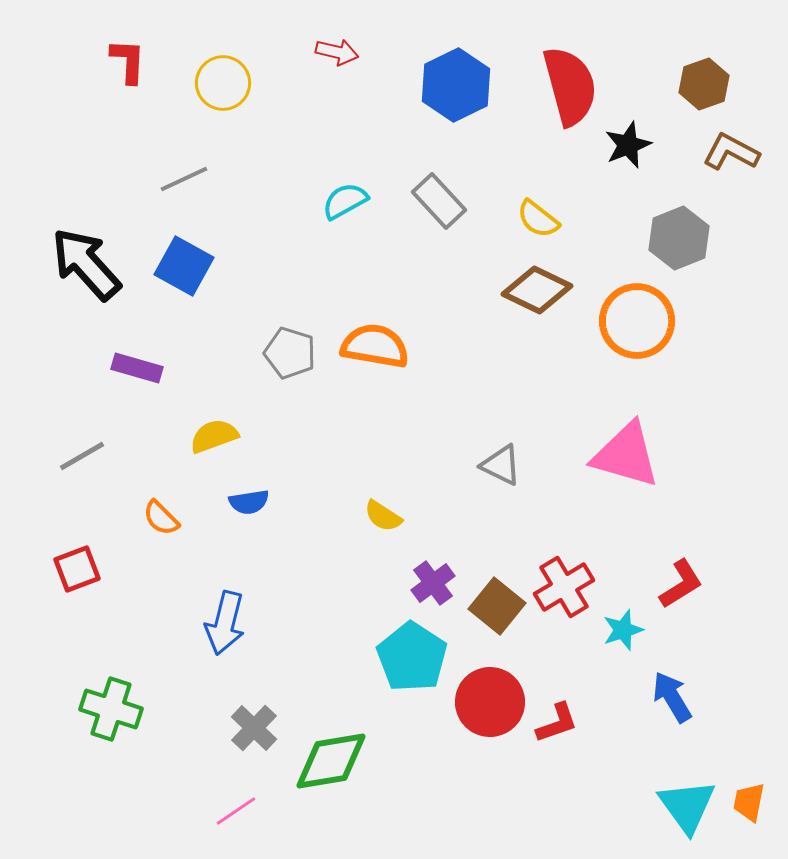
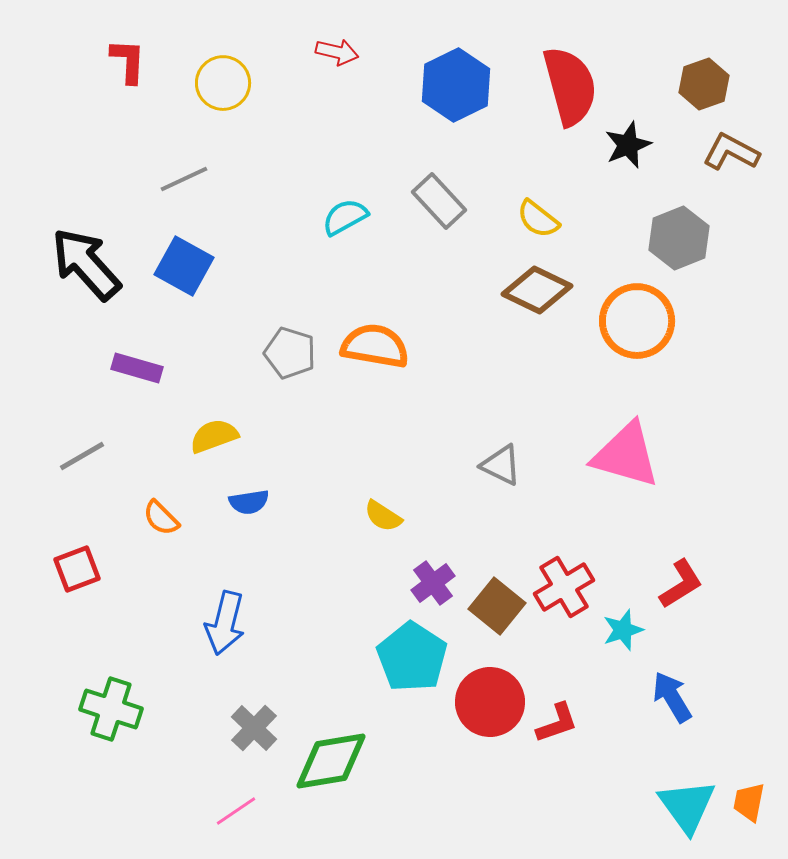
cyan semicircle at (345, 201): moved 16 px down
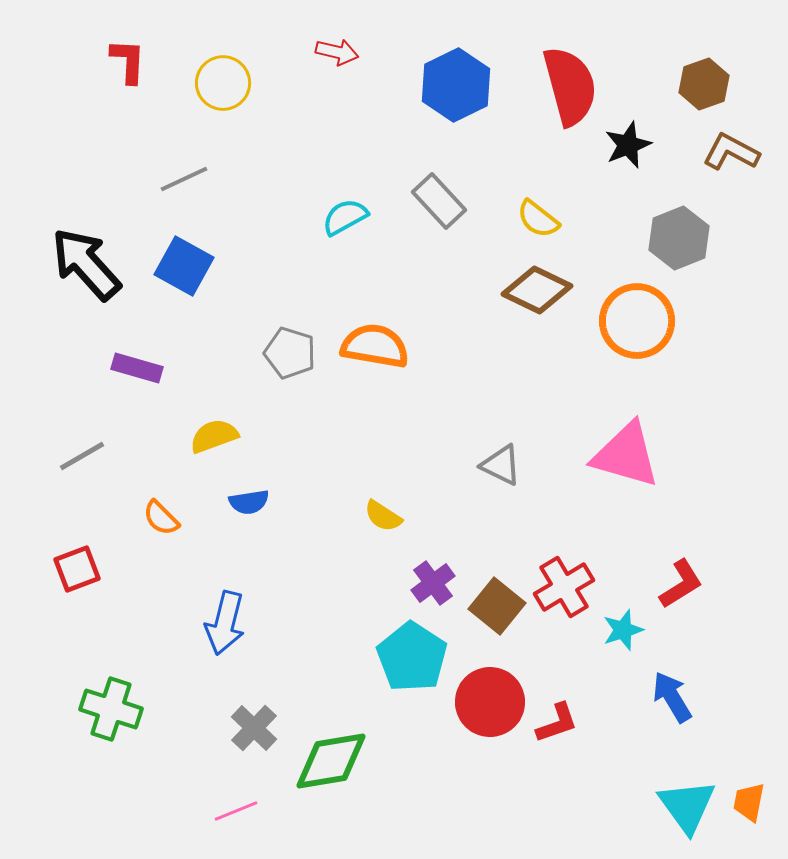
pink line at (236, 811): rotated 12 degrees clockwise
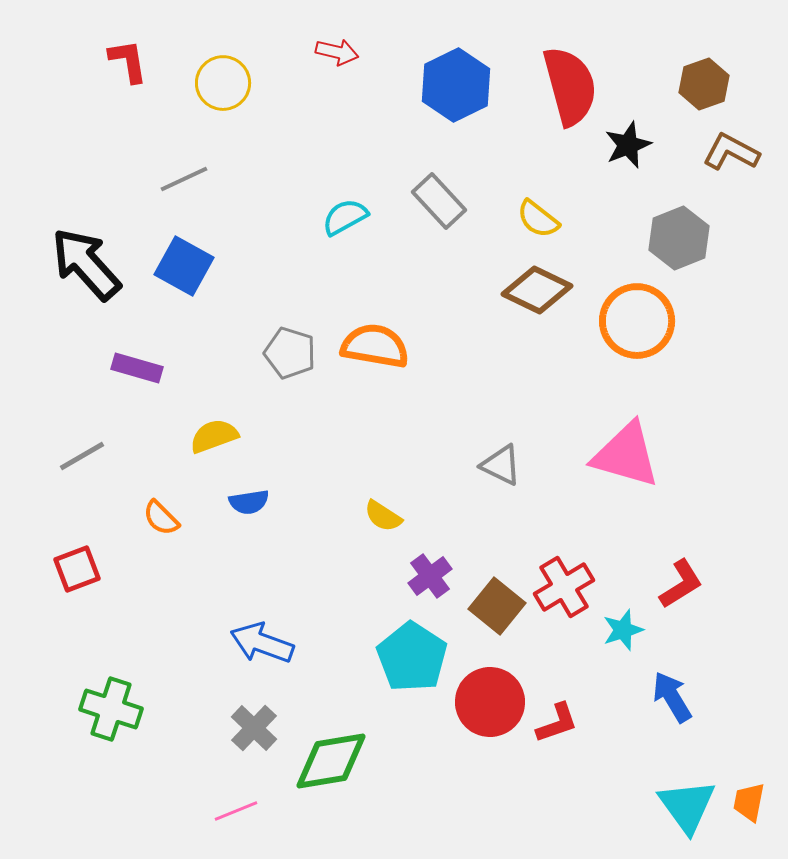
red L-shape at (128, 61): rotated 12 degrees counterclockwise
purple cross at (433, 583): moved 3 px left, 7 px up
blue arrow at (225, 623): moved 37 px right, 20 px down; rotated 96 degrees clockwise
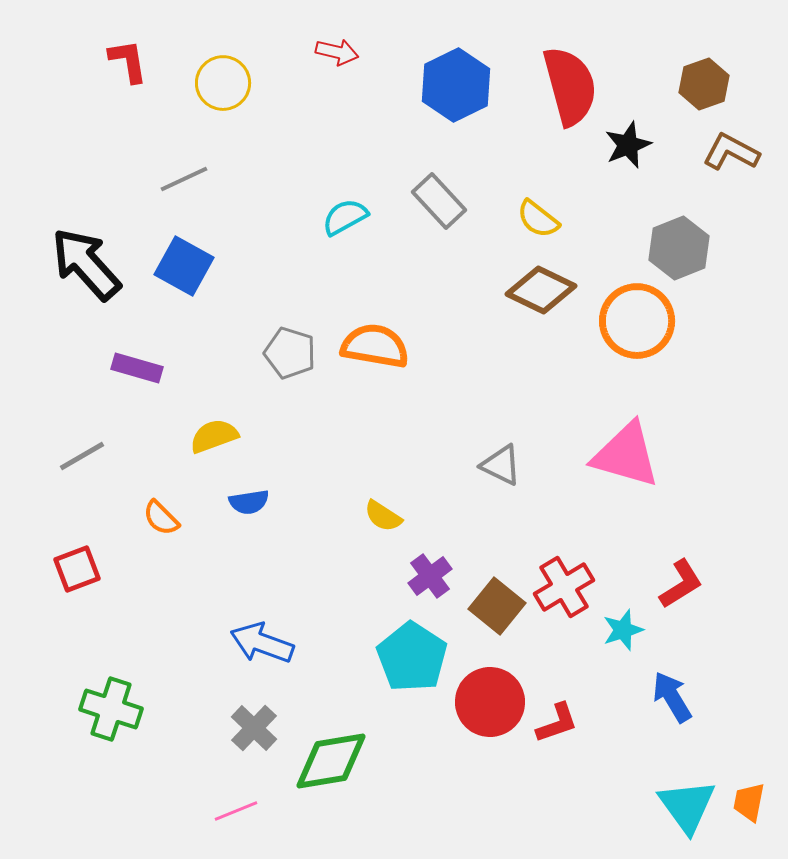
gray hexagon at (679, 238): moved 10 px down
brown diamond at (537, 290): moved 4 px right
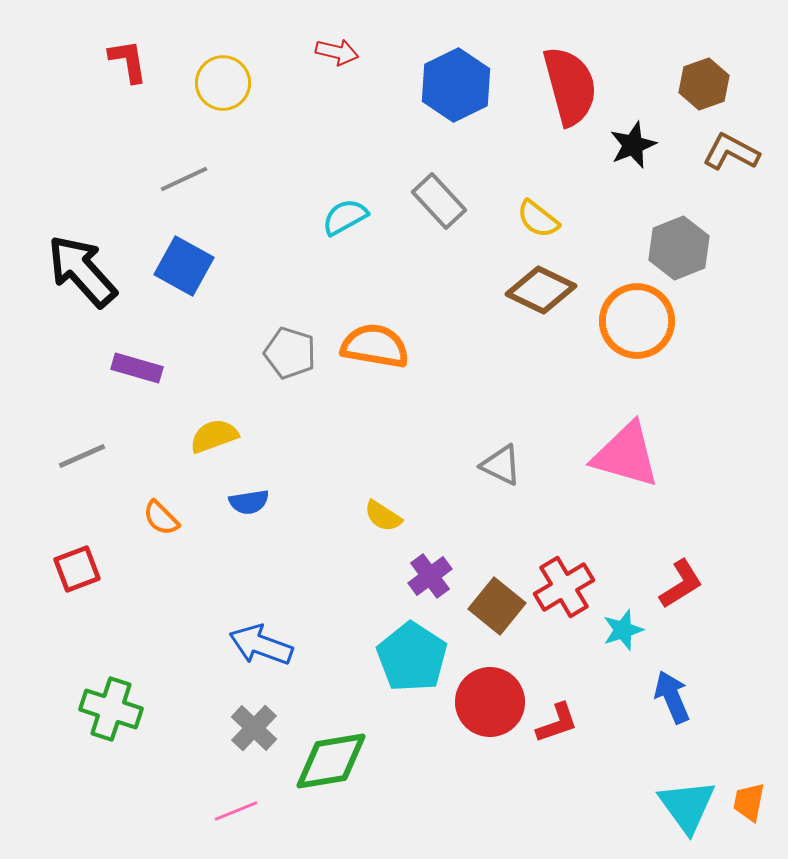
black star at (628, 145): moved 5 px right
black arrow at (86, 264): moved 4 px left, 7 px down
gray line at (82, 456): rotated 6 degrees clockwise
blue arrow at (262, 643): moved 1 px left, 2 px down
blue arrow at (672, 697): rotated 8 degrees clockwise
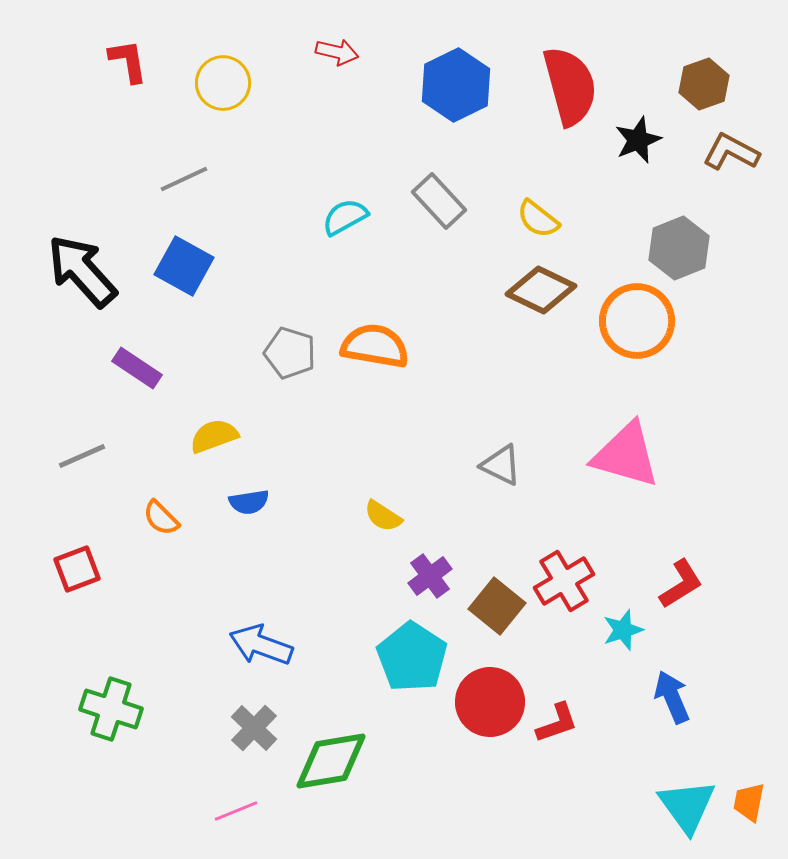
black star at (633, 145): moved 5 px right, 5 px up
purple rectangle at (137, 368): rotated 18 degrees clockwise
red cross at (564, 587): moved 6 px up
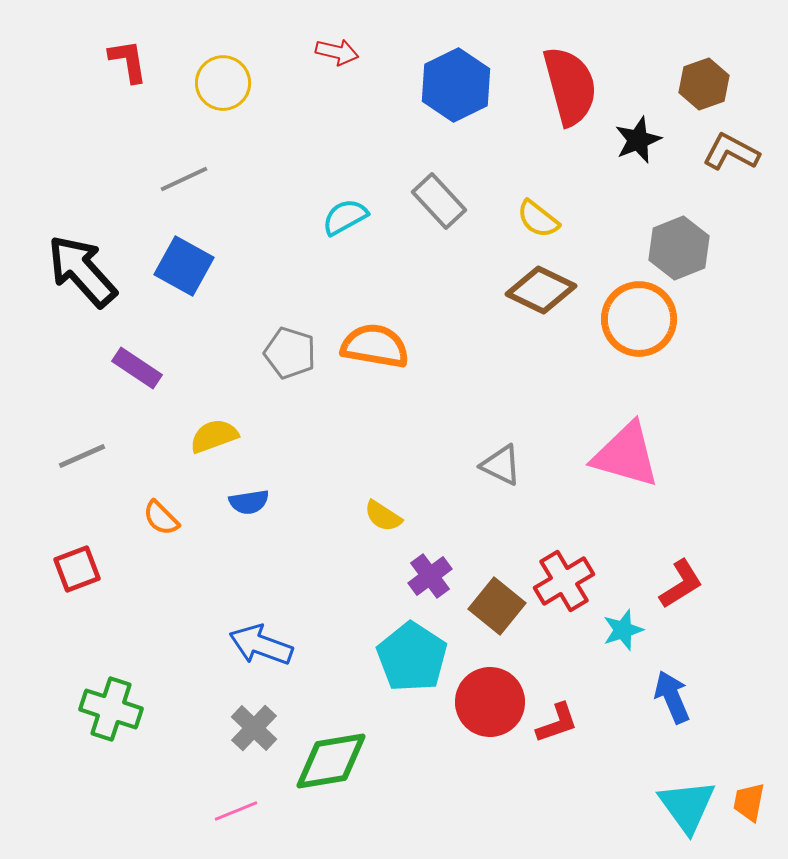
orange circle at (637, 321): moved 2 px right, 2 px up
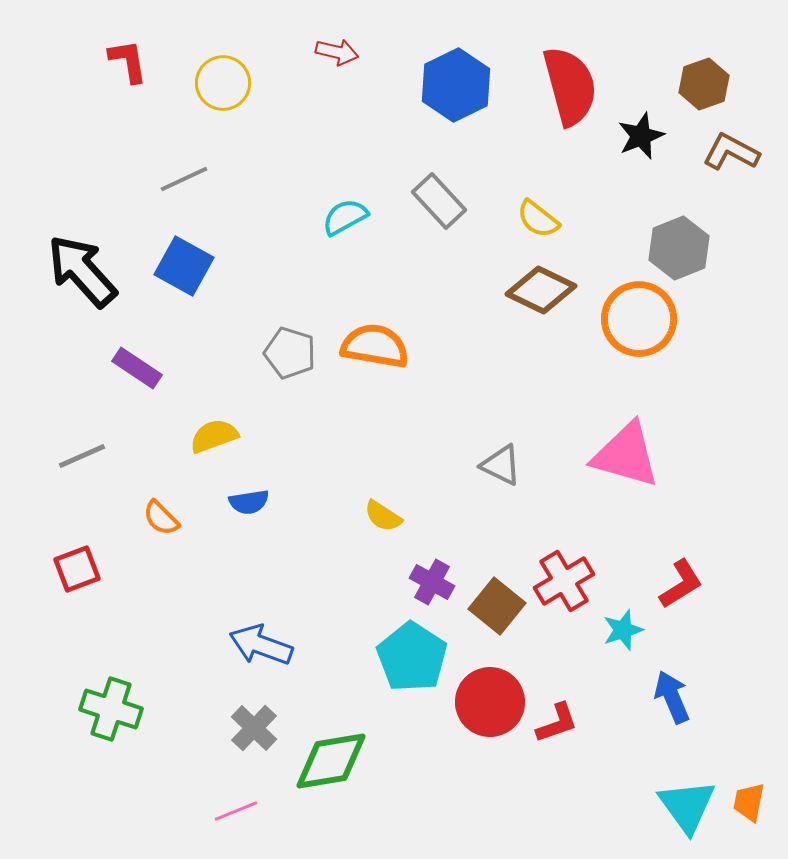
black star at (638, 140): moved 3 px right, 4 px up
purple cross at (430, 576): moved 2 px right, 6 px down; rotated 24 degrees counterclockwise
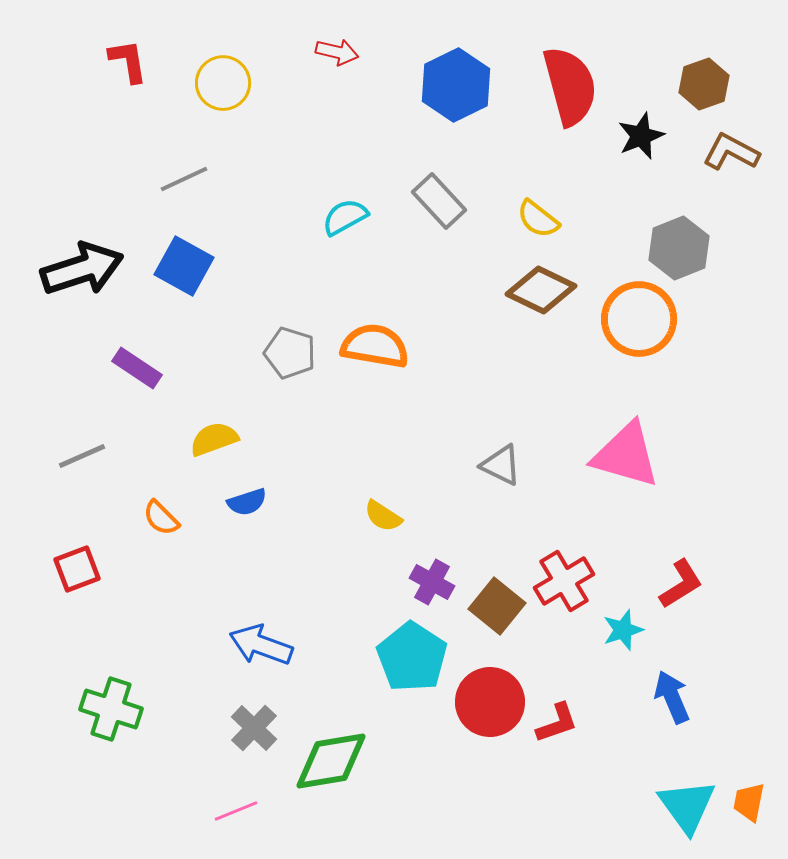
black arrow at (82, 271): moved 2 px up; rotated 114 degrees clockwise
yellow semicircle at (214, 436): moved 3 px down
blue semicircle at (249, 502): moved 2 px left; rotated 9 degrees counterclockwise
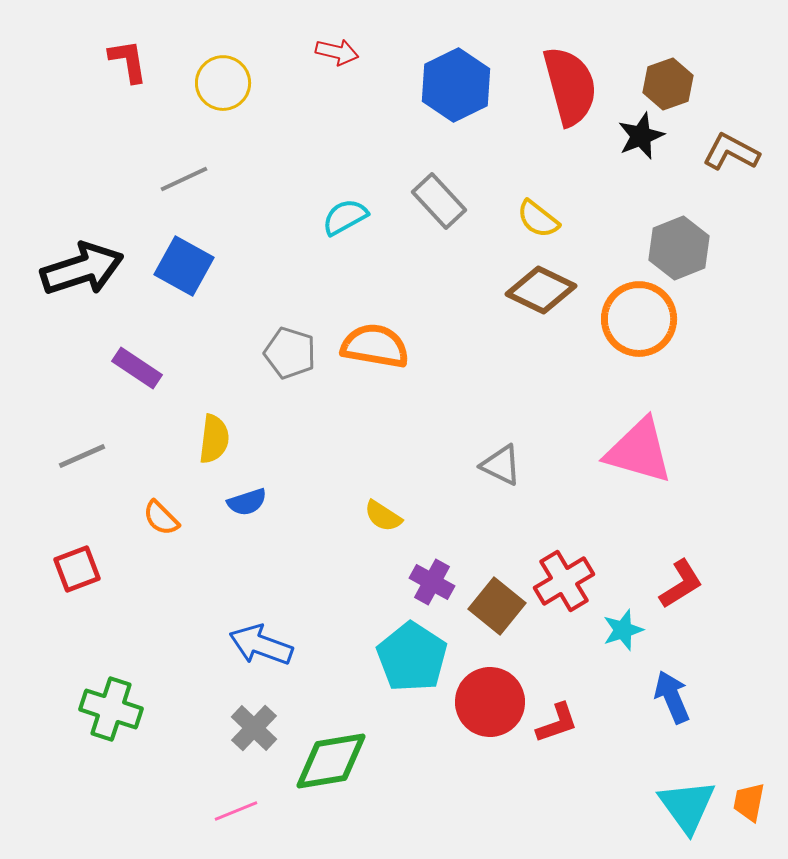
brown hexagon at (704, 84): moved 36 px left
yellow semicircle at (214, 439): rotated 117 degrees clockwise
pink triangle at (626, 455): moved 13 px right, 4 px up
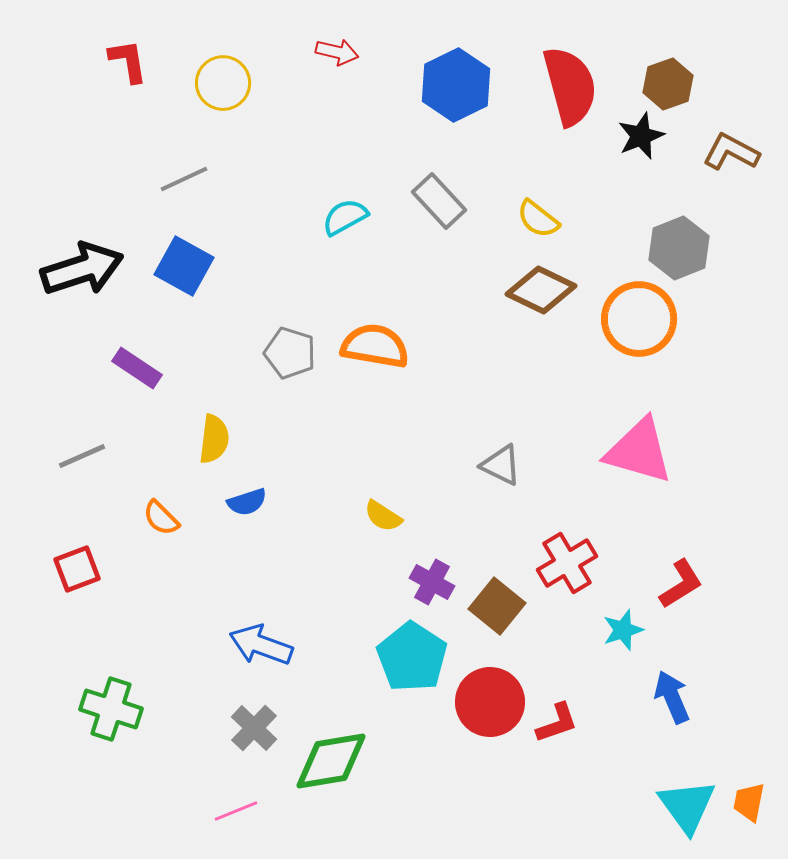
red cross at (564, 581): moved 3 px right, 18 px up
